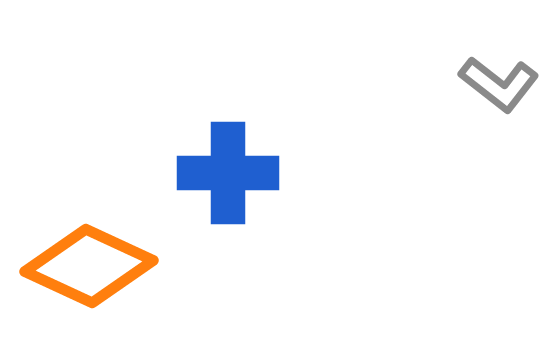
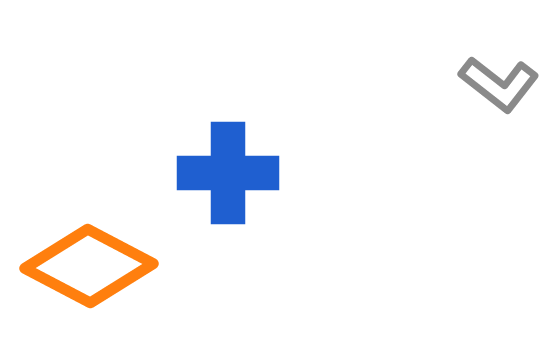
orange diamond: rotated 3 degrees clockwise
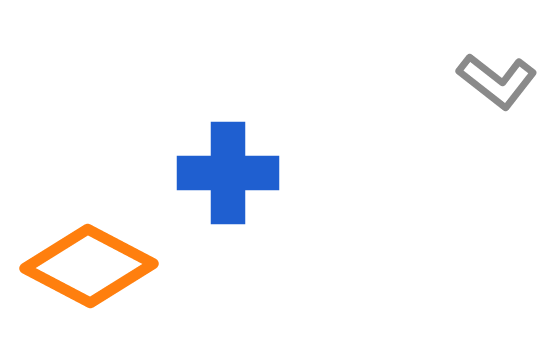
gray L-shape: moved 2 px left, 3 px up
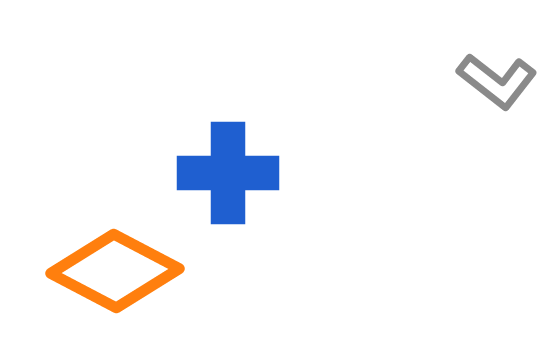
orange diamond: moved 26 px right, 5 px down
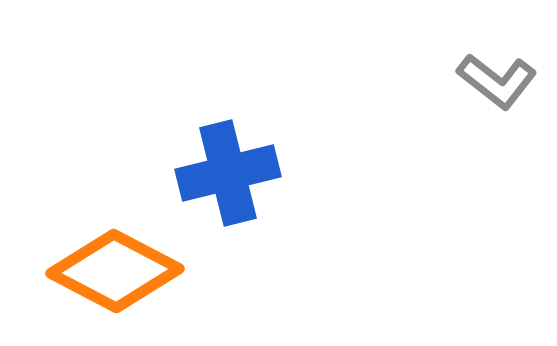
blue cross: rotated 14 degrees counterclockwise
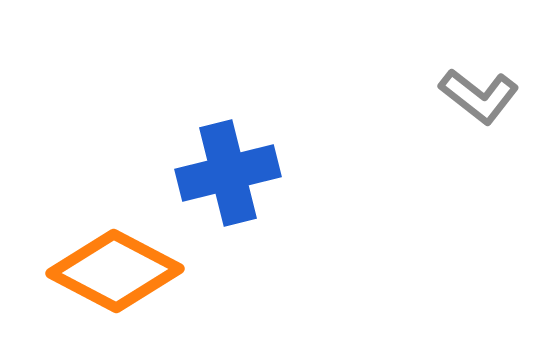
gray L-shape: moved 18 px left, 15 px down
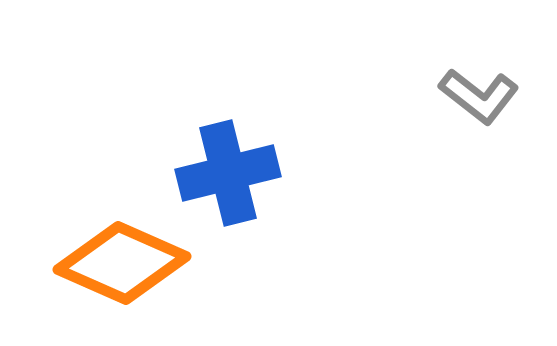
orange diamond: moved 7 px right, 8 px up; rotated 4 degrees counterclockwise
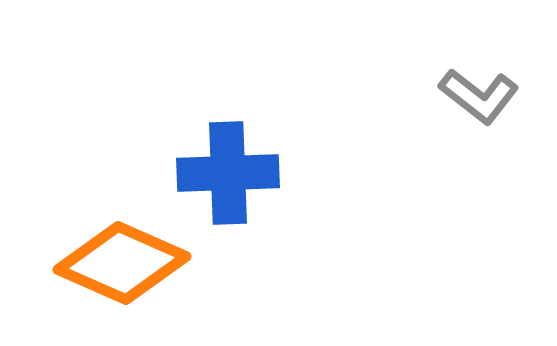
blue cross: rotated 12 degrees clockwise
